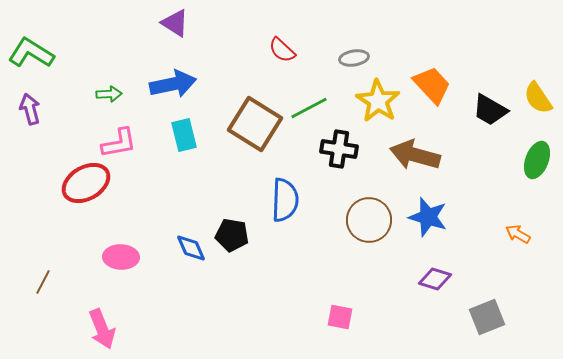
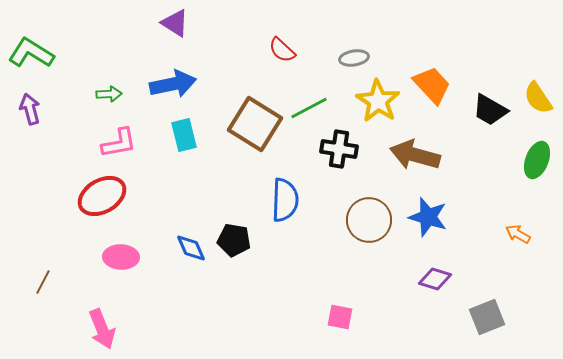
red ellipse: moved 16 px right, 13 px down
black pentagon: moved 2 px right, 5 px down
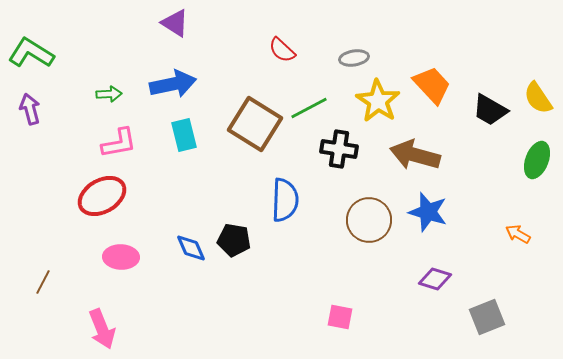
blue star: moved 5 px up
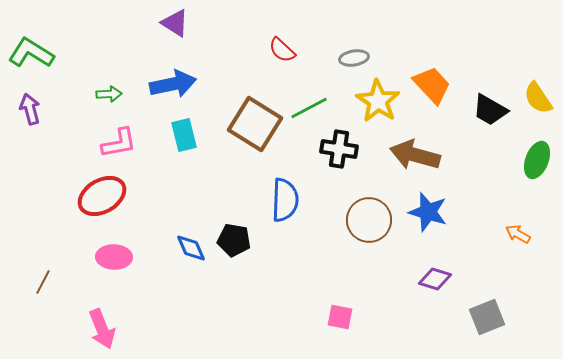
pink ellipse: moved 7 px left
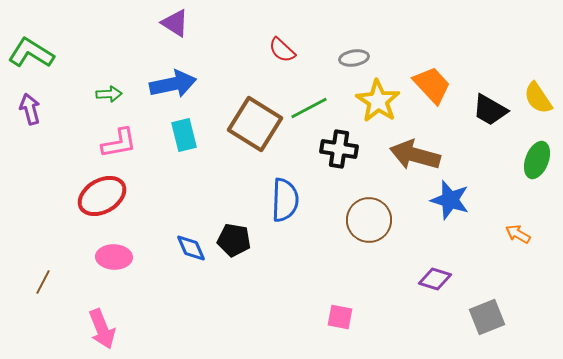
blue star: moved 22 px right, 12 px up
